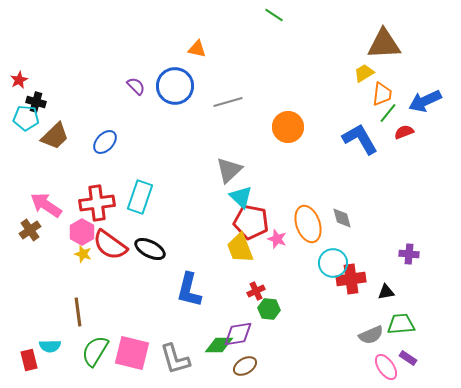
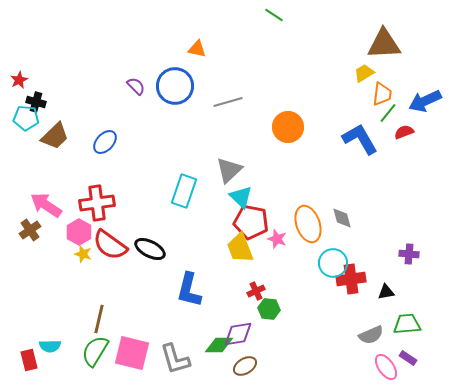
cyan rectangle at (140, 197): moved 44 px right, 6 px up
pink hexagon at (82, 232): moved 3 px left
brown line at (78, 312): moved 21 px right, 7 px down; rotated 20 degrees clockwise
green trapezoid at (401, 324): moved 6 px right
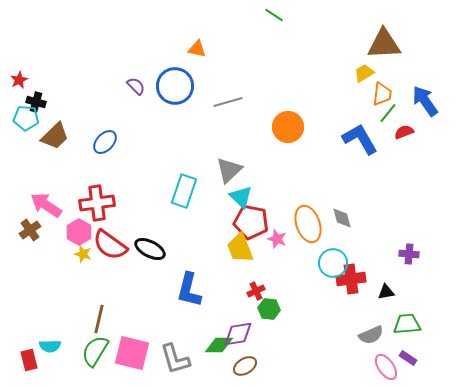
blue arrow at (425, 101): rotated 80 degrees clockwise
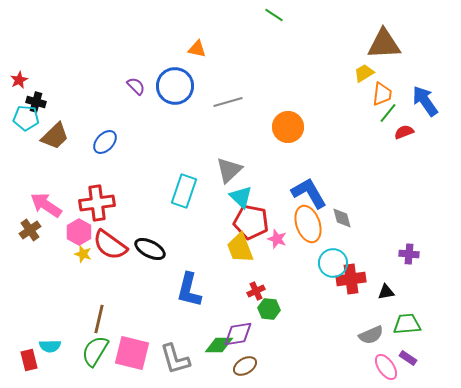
blue L-shape at (360, 139): moved 51 px left, 54 px down
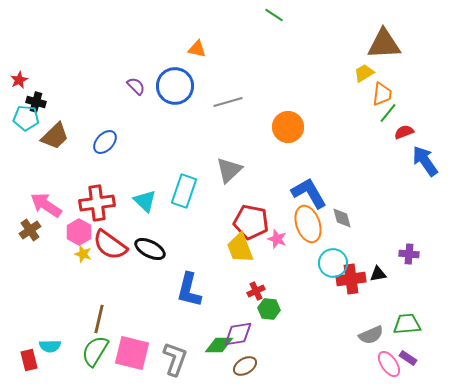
blue arrow at (425, 101): moved 60 px down
cyan triangle at (241, 197): moved 96 px left, 4 px down
black triangle at (386, 292): moved 8 px left, 18 px up
gray L-shape at (175, 359): rotated 144 degrees counterclockwise
pink ellipse at (386, 367): moved 3 px right, 3 px up
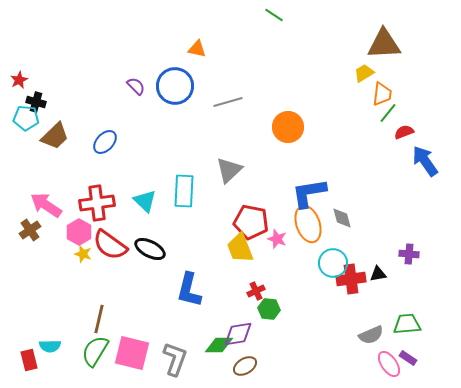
cyan rectangle at (184, 191): rotated 16 degrees counterclockwise
blue L-shape at (309, 193): rotated 69 degrees counterclockwise
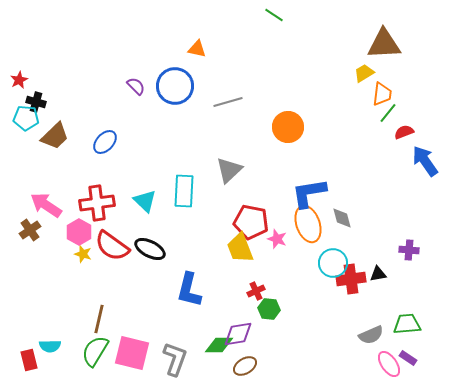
red semicircle at (110, 245): moved 2 px right, 1 px down
purple cross at (409, 254): moved 4 px up
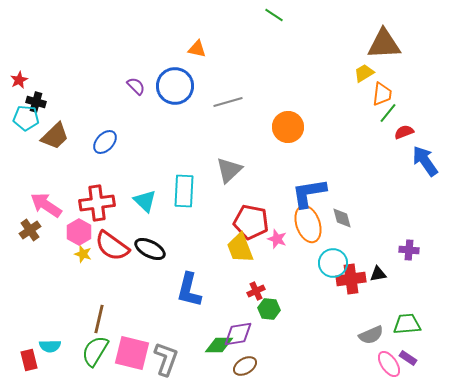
gray L-shape at (175, 359): moved 9 px left
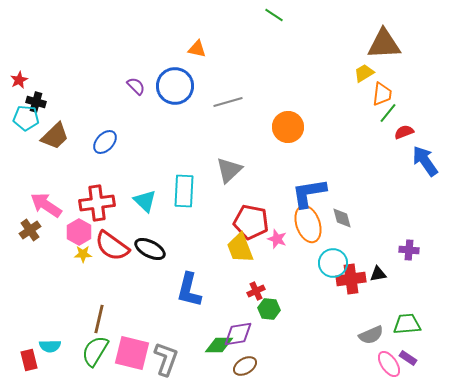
yellow star at (83, 254): rotated 18 degrees counterclockwise
